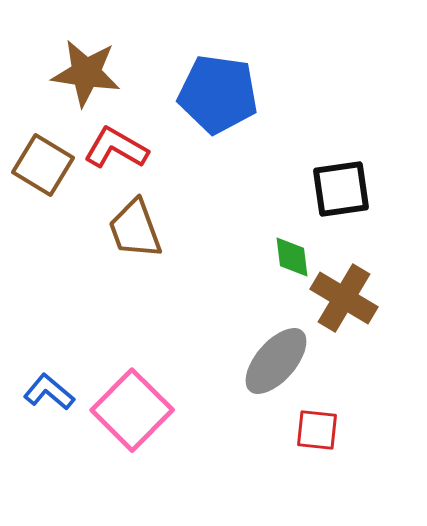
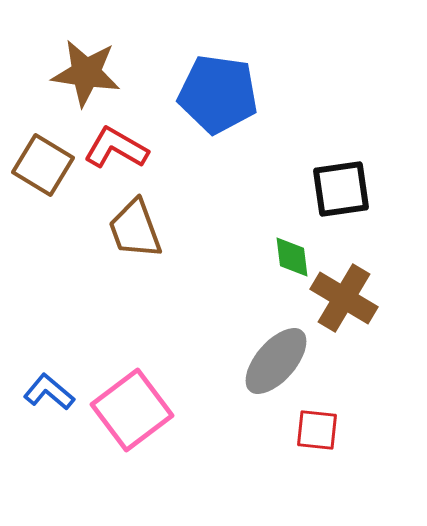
pink square: rotated 8 degrees clockwise
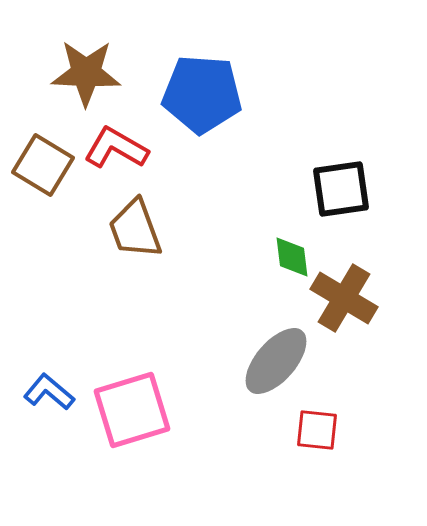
brown star: rotated 6 degrees counterclockwise
blue pentagon: moved 16 px left; rotated 4 degrees counterclockwise
pink square: rotated 20 degrees clockwise
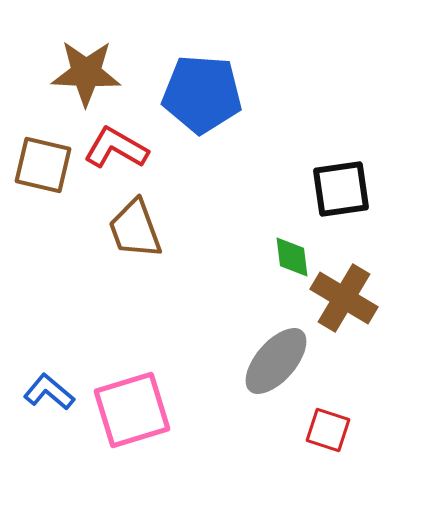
brown square: rotated 18 degrees counterclockwise
red square: moved 11 px right; rotated 12 degrees clockwise
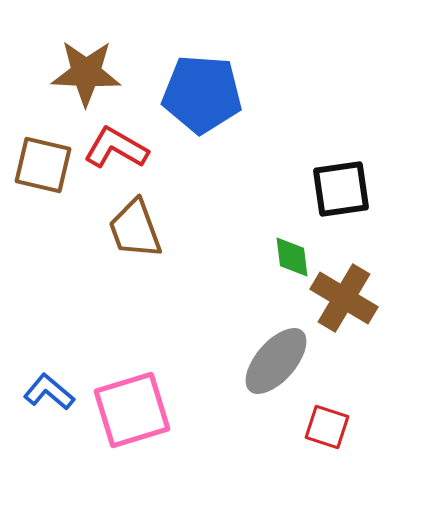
red square: moved 1 px left, 3 px up
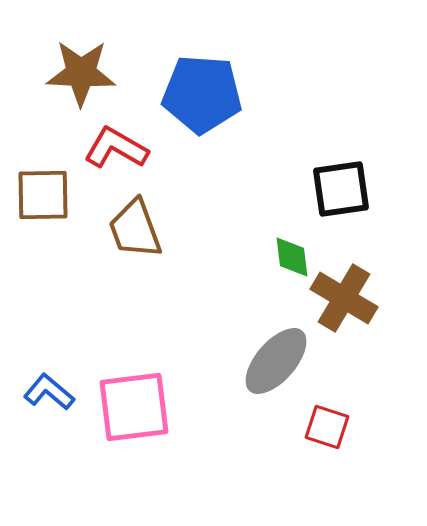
brown star: moved 5 px left
brown square: moved 30 px down; rotated 14 degrees counterclockwise
pink square: moved 2 px right, 3 px up; rotated 10 degrees clockwise
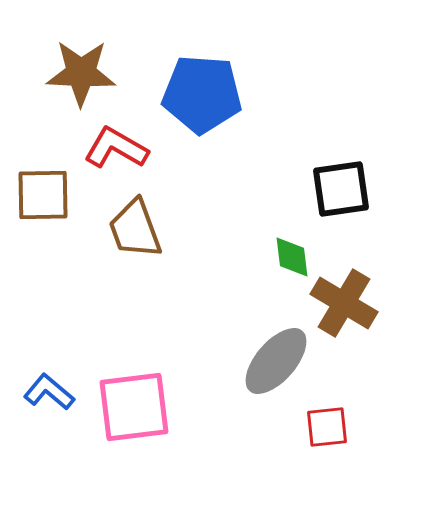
brown cross: moved 5 px down
red square: rotated 24 degrees counterclockwise
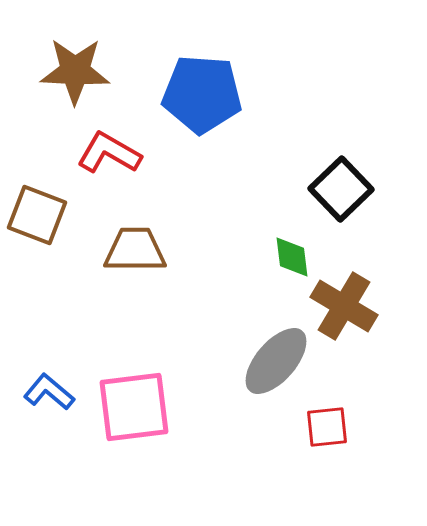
brown star: moved 6 px left, 2 px up
red L-shape: moved 7 px left, 5 px down
black square: rotated 36 degrees counterclockwise
brown square: moved 6 px left, 20 px down; rotated 22 degrees clockwise
brown trapezoid: moved 21 px down; rotated 110 degrees clockwise
brown cross: moved 3 px down
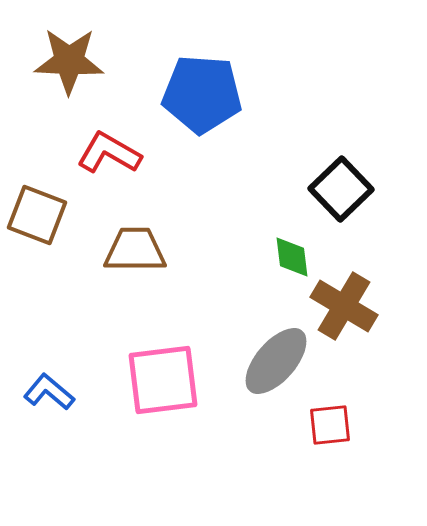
brown star: moved 6 px left, 10 px up
pink square: moved 29 px right, 27 px up
red square: moved 3 px right, 2 px up
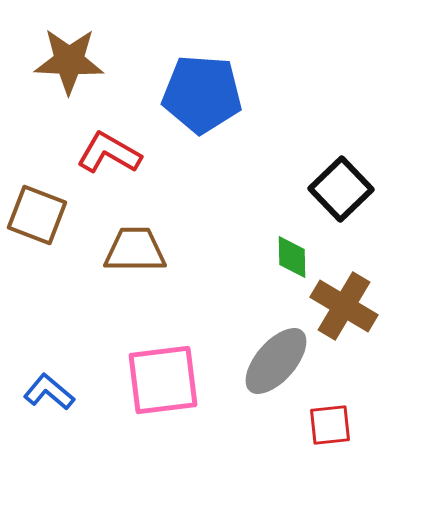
green diamond: rotated 6 degrees clockwise
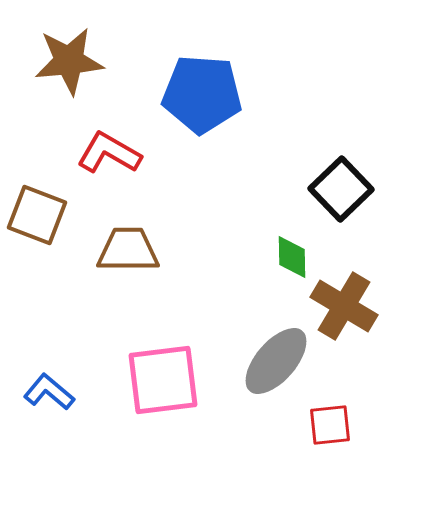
brown star: rotated 8 degrees counterclockwise
brown trapezoid: moved 7 px left
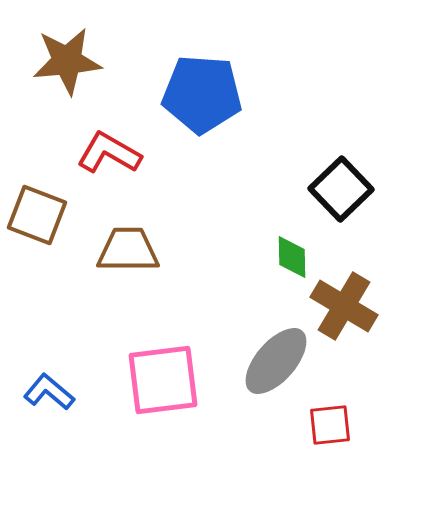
brown star: moved 2 px left
